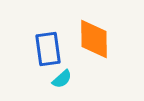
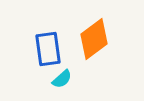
orange diamond: rotated 54 degrees clockwise
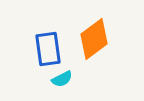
cyan semicircle: rotated 15 degrees clockwise
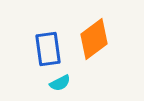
cyan semicircle: moved 2 px left, 4 px down
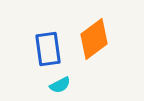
cyan semicircle: moved 2 px down
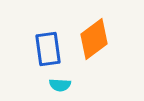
cyan semicircle: rotated 30 degrees clockwise
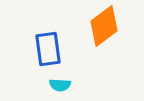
orange diamond: moved 10 px right, 13 px up
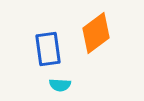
orange diamond: moved 8 px left, 7 px down
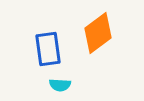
orange diamond: moved 2 px right
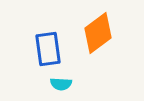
cyan semicircle: moved 1 px right, 1 px up
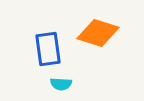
orange diamond: rotated 54 degrees clockwise
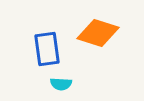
blue rectangle: moved 1 px left
